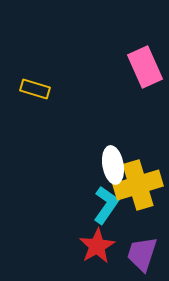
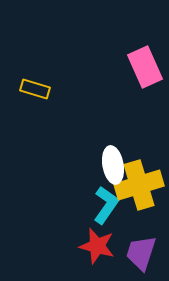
yellow cross: moved 1 px right
red star: rotated 27 degrees counterclockwise
purple trapezoid: moved 1 px left, 1 px up
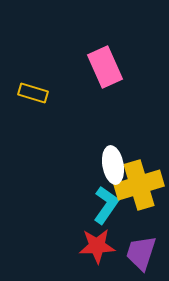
pink rectangle: moved 40 px left
yellow rectangle: moved 2 px left, 4 px down
red star: rotated 18 degrees counterclockwise
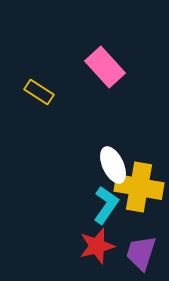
pink rectangle: rotated 18 degrees counterclockwise
yellow rectangle: moved 6 px right, 1 px up; rotated 16 degrees clockwise
white ellipse: rotated 15 degrees counterclockwise
yellow cross: moved 2 px down; rotated 27 degrees clockwise
red star: rotated 12 degrees counterclockwise
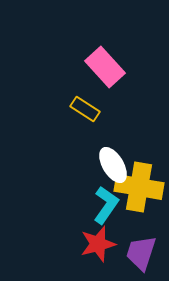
yellow rectangle: moved 46 px right, 17 px down
white ellipse: rotated 6 degrees counterclockwise
red star: moved 1 px right, 2 px up
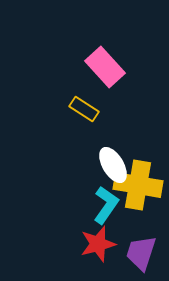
yellow rectangle: moved 1 px left
yellow cross: moved 1 px left, 2 px up
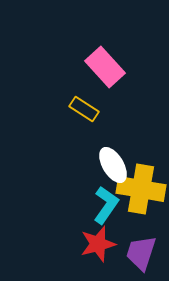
yellow cross: moved 3 px right, 4 px down
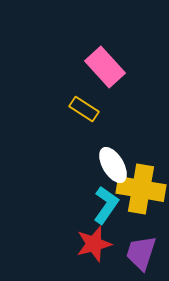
red star: moved 4 px left
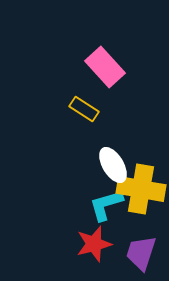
cyan L-shape: rotated 141 degrees counterclockwise
